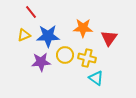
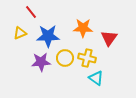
yellow triangle: moved 4 px left, 2 px up
yellow circle: moved 3 px down
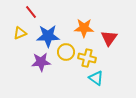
orange star: moved 1 px right
yellow circle: moved 1 px right, 6 px up
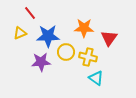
red line: moved 1 px left, 1 px down
yellow cross: moved 1 px right, 1 px up
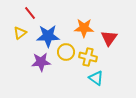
yellow triangle: rotated 16 degrees counterclockwise
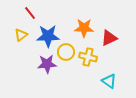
yellow triangle: moved 1 px right, 2 px down
red triangle: rotated 30 degrees clockwise
purple star: moved 6 px right, 2 px down
cyan triangle: moved 13 px right, 3 px down
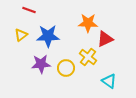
red line: moved 1 px left, 3 px up; rotated 32 degrees counterclockwise
orange star: moved 4 px right, 5 px up
red triangle: moved 4 px left, 1 px down
yellow circle: moved 16 px down
yellow cross: rotated 24 degrees clockwise
purple star: moved 6 px left
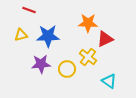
yellow triangle: rotated 24 degrees clockwise
yellow circle: moved 1 px right, 1 px down
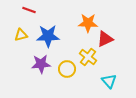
cyan triangle: rotated 14 degrees clockwise
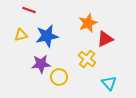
orange star: rotated 24 degrees counterclockwise
blue star: moved 1 px left; rotated 10 degrees counterclockwise
yellow cross: moved 1 px left, 2 px down
yellow circle: moved 8 px left, 8 px down
cyan triangle: moved 2 px down
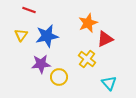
yellow triangle: rotated 40 degrees counterclockwise
